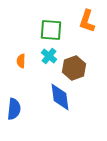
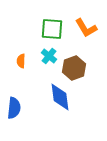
orange L-shape: moved 1 px left, 7 px down; rotated 50 degrees counterclockwise
green square: moved 1 px right, 1 px up
blue semicircle: moved 1 px up
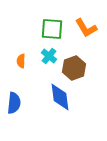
blue semicircle: moved 5 px up
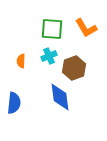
cyan cross: rotated 28 degrees clockwise
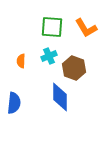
green square: moved 2 px up
brown hexagon: rotated 20 degrees counterclockwise
blue diamond: rotated 8 degrees clockwise
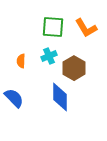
green square: moved 1 px right
brown hexagon: rotated 10 degrees clockwise
blue semicircle: moved 5 px up; rotated 50 degrees counterclockwise
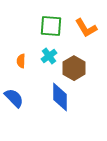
green square: moved 2 px left, 1 px up
cyan cross: rotated 14 degrees counterclockwise
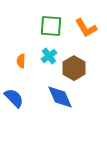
blue diamond: rotated 24 degrees counterclockwise
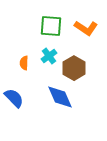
orange L-shape: rotated 25 degrees counterclockwise
orange semicircle: moved 3 px right, 2 px down
